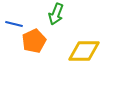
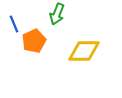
green arrow: moved 1 px right
blue line: rotated 54 degrees clockwise
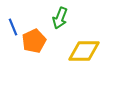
green arrow: moved 3 px right, 4 px down
blue line: moved 1 px left, 3 px down
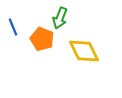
orange pentagon: moved 8 px right, 2 px up; rotated 25 degrees counterclockwise
yellow diamond: rotated 64 degrees clockwise
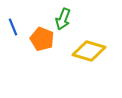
green arrow: moved 3 px right, 1 px down
yellow diamond: moved 5 px right; rotated 48 degrees counterclockwise
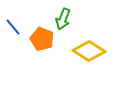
blue line: rotated 18 degrees counterclockwise
yellow diamond: rotated 16 degrees clockwise
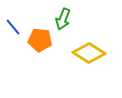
orange pentagon: moved 2 px left, 1 px down; rotated 15 degrees counterclockwise
yellow diamond: moved 2 px down
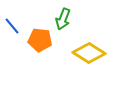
blue line: moved 1 px left, 1 px up
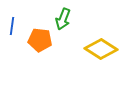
blue line: rotated 48 degrees clockwise
yellow diamond: moved 12 px right, 4 px up
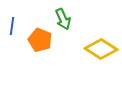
green arrow: rotated 45 degrees counterclockwise
orange pentagon: rotated 15 degrees clockwise
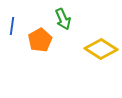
orange pentagon: rotated 20 degrees clockwise
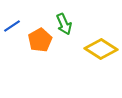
green arrow: moved 1 px right, 5 px down
blue line: rotated 48 degrees clockwise
